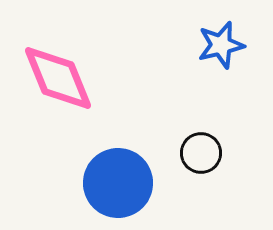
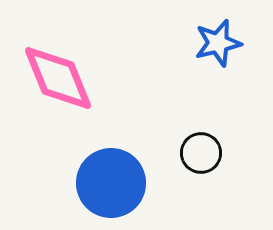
blue star: moved 3 px left, 2 px up
blue circle: moved 7 px left
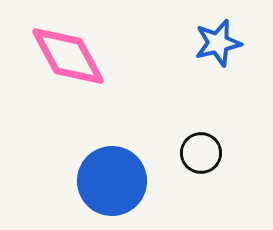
pink diamond: moved 10 px right, 22 px up; rotated 6 degrees counterclockwise
blue circle: moved 1 px right, 2 px up
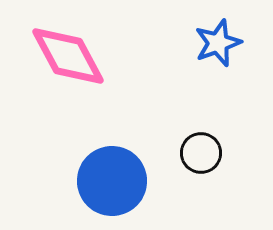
blue star: rotated 6 degrees counterclockwise
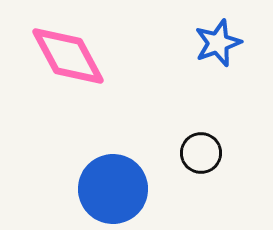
blue circle: moved 1 px right, 8 px down
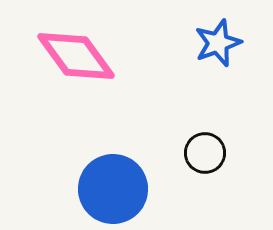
pink diamond: moved 8 px right; rotated 8 degrees counterclockwise
black circle: moved 4 px right
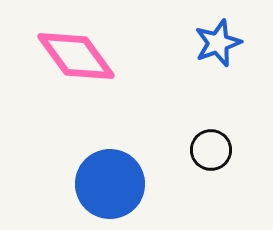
black circle: moved 6 px right, 3 px up
blue circle: moved 3 px left, 5 px up
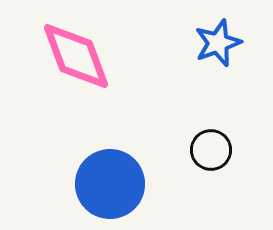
pink diamond: rotated 16 degrees clockwise
